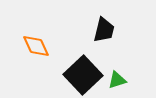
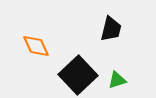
black trapezoid: moved 7 px right, 1 px up
black square: moved 5 px left
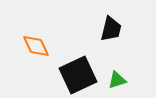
black square: rotated 18 degrees clockwise
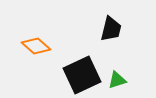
orange diamond: rotated 24 degrees counterclockwise
black square: moved 4 px right
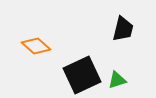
black trapezoid: moved 12 px right
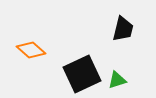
orange diamond: moved 5 px left, 4 px down
black square: moved 1 px up
